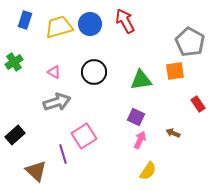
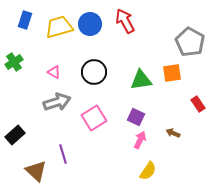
orange square: moved 3 px left, 2 px down
pink square: moved 10 px right, 18 px up
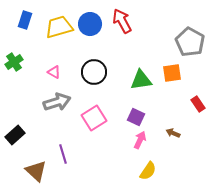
red arrow: moved 3 px left
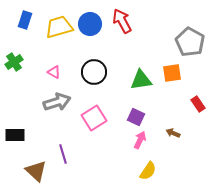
black rectangle: rotated 42 degrees clockwise
